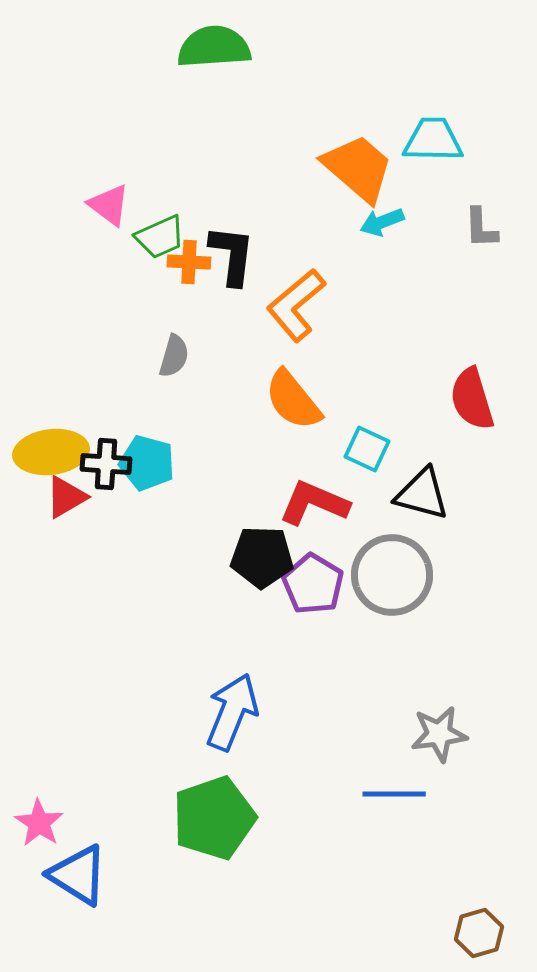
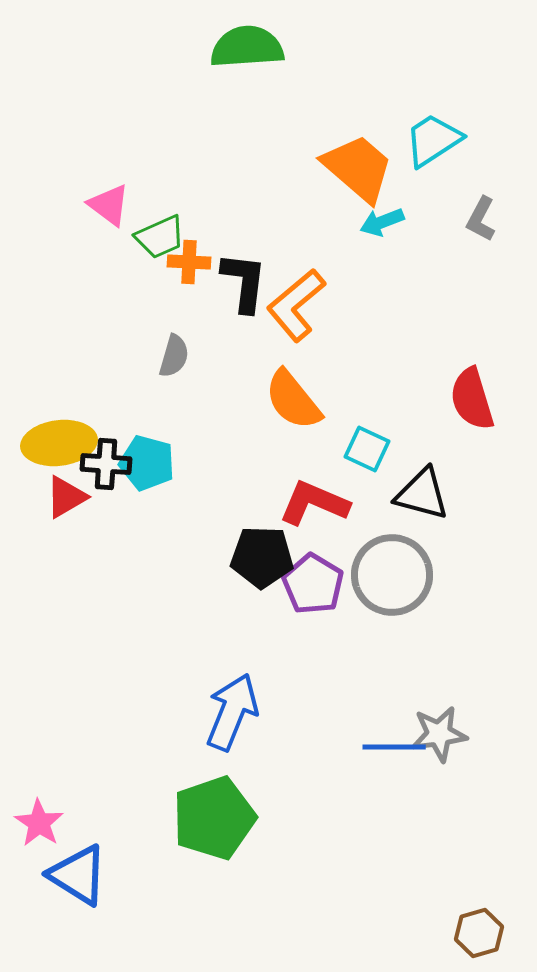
green semicircle: moved 33 px right
cyan trapezoid: rotated 34 degrees counterclockwise
gray L-shape: moved 9 px up; rotated 30 degrees clockwise
black L-shape: moved 12 px right, 27 px down
yellow ellipse: moved 8 px right, 9 px up
blue line: moved 47 px up
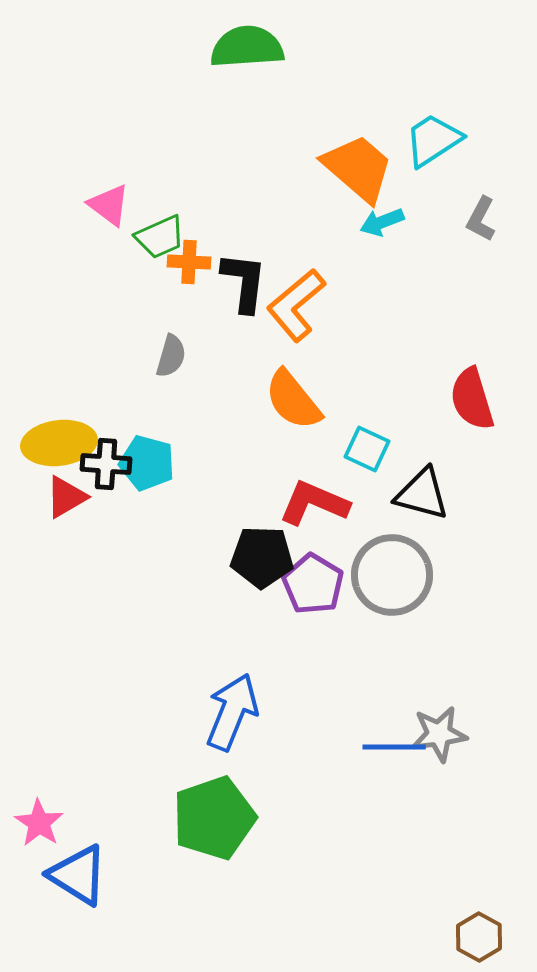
gray semicircle: moved 3 px left
brown hexagon: moved 4 px down; rotated 15 degrees counterclockwise
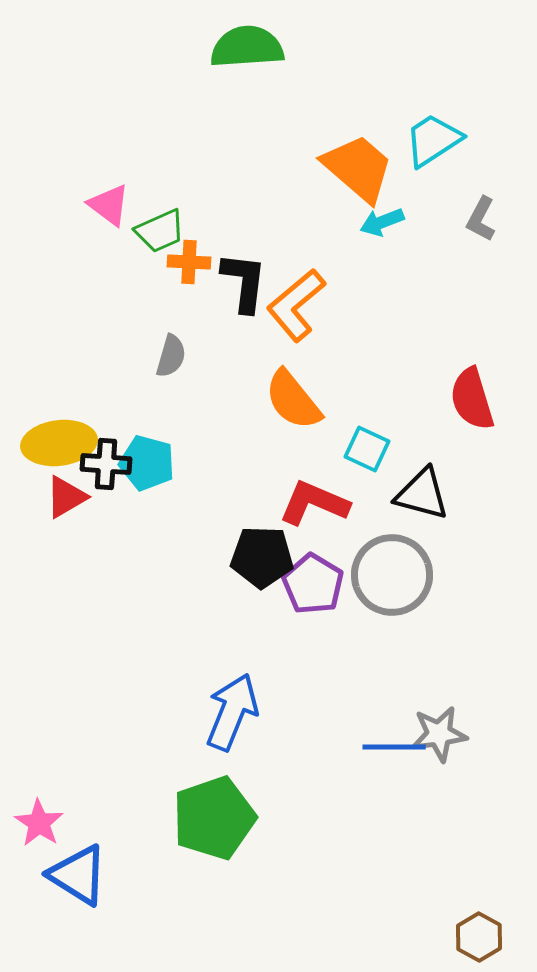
green trapezoid: moved 6 px up
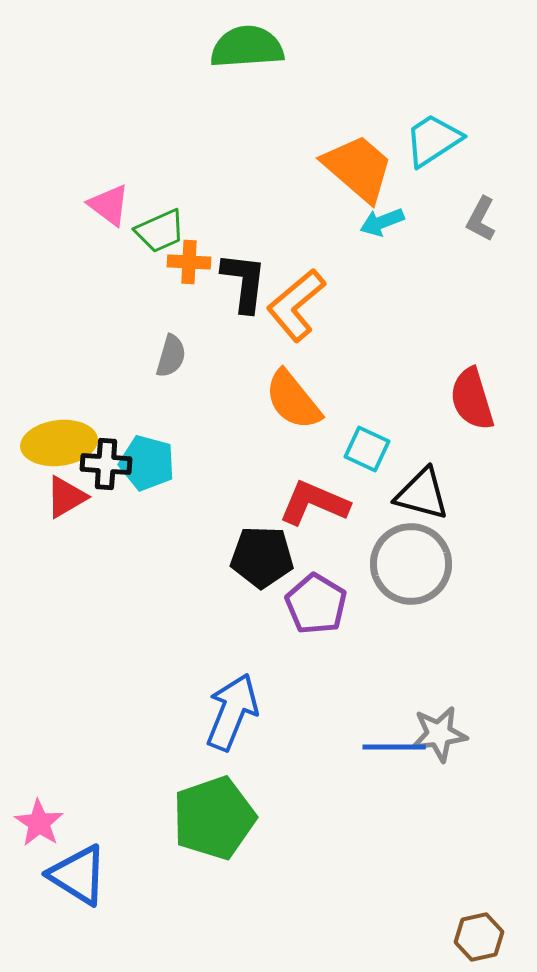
gray circle: moved 19 px right, 11 px up
purple pentagon: moved 3 px right, 20 px down
brown hexagon: rotated 18 degrees clockwise
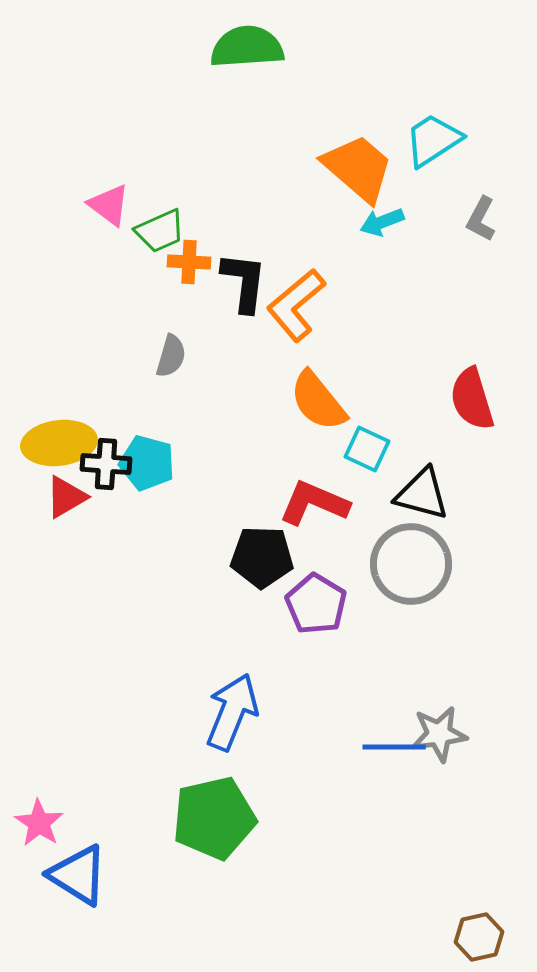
orange semicircle: moved 25 px right, 1 px down
green pentagon: rotated 6 degrees clockwise
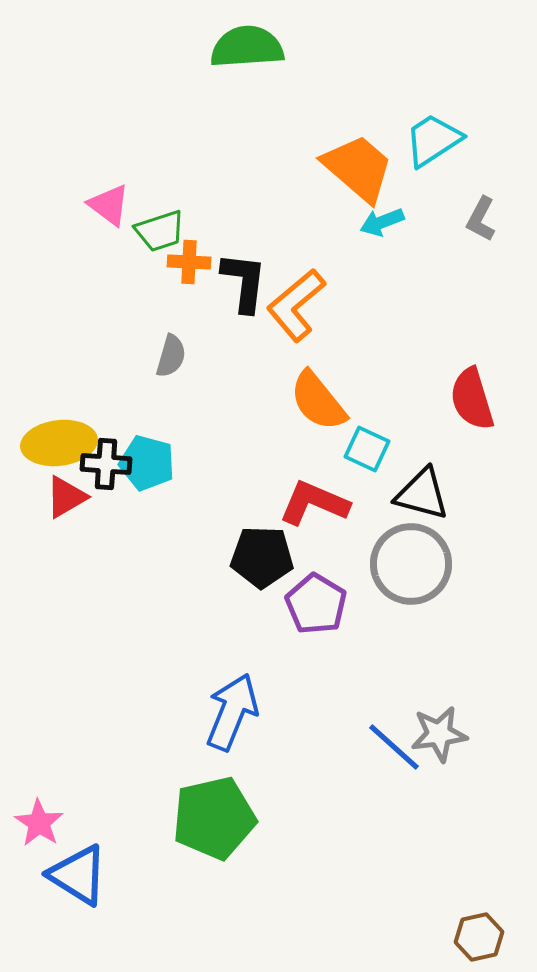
green trapezoid: rotated 6 degrees clockwise
blue line: rotated 42 degrees clockwise
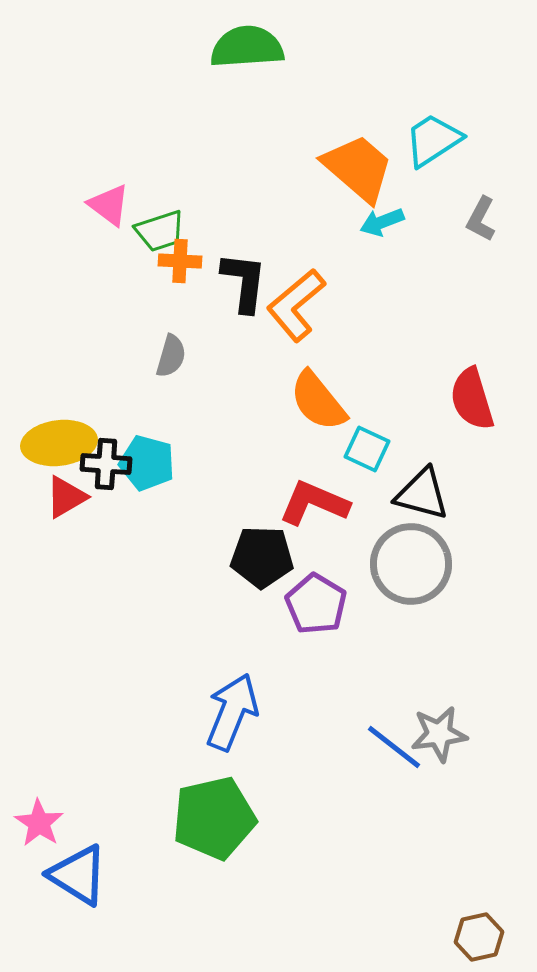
orange cross: moved 9 px left, 1 px up
blue line: rotated 4 degrees counterclockwise
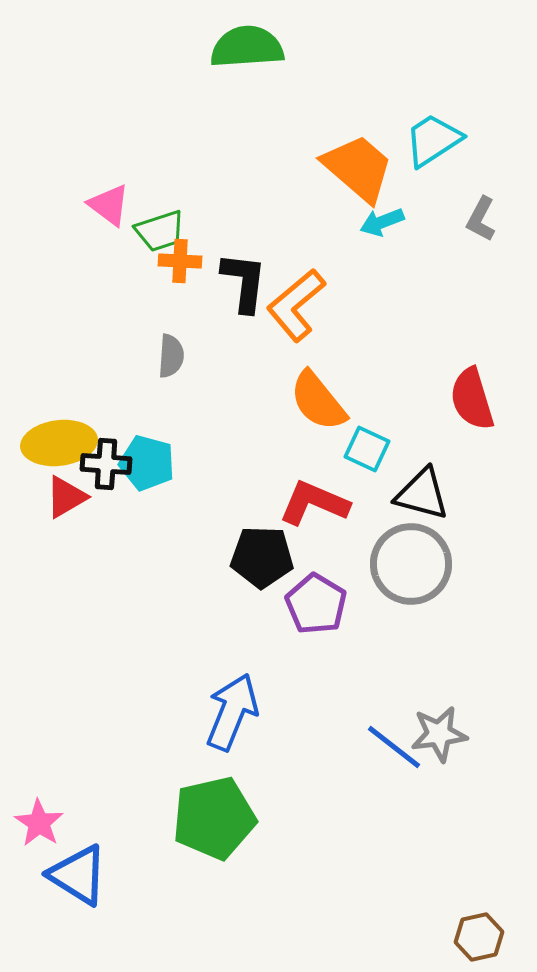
gray semicircle: rotated 12 degrees counterclockwise
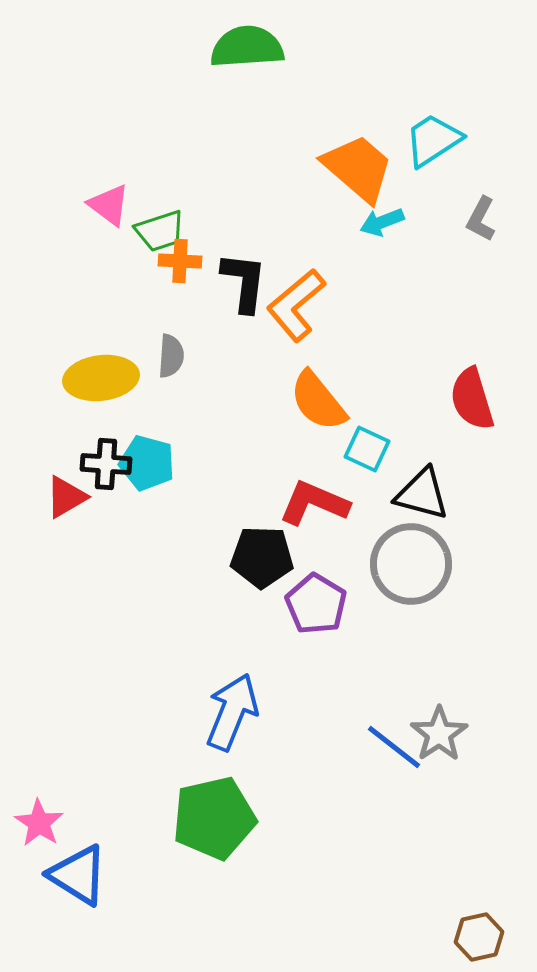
yellow ellipse: moved 42 px right, 65 px up
gray star: rotated 26 degrees counterclockwise
